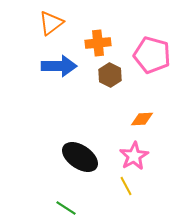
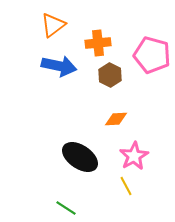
orange triangle: moved 2 px right, 2 px down
blue arrow: rotated 12 degrees clockwise
orange diamond: moved 26 px left
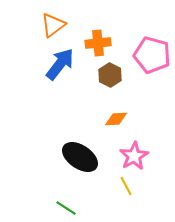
blue arrow: moved 1 px right, 2 px up; rotated 64 degrees counterclockwise
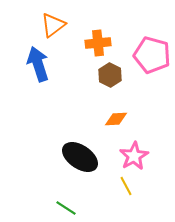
blue arrow: moved 22 px left; rotated 56 degrees counterclockwise
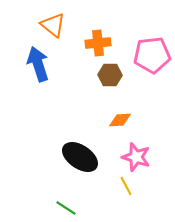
orange triangle: rotated 44 degrees counterclockwise
pink pentagon: rotated 21 degrees counterclockwise
brown hexagon: rotated 25 degrees counterclockwise
orange diamond: moved 4 px right, 1 px down
pink star: moved 2 px right, 1 px down; rotated 24 degrees counterclockwise
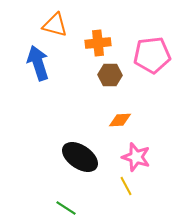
orange triangle: moved 2 px right; rotated 24 degrees counterclockwise
blue arrow: moved 1 px up
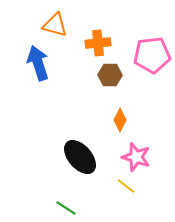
orange diamond: rotated 60 degrees counterclockwise
black ellipse: rotated 15 degrees clockwise
yellow line: rotated 24 degrees counterclockwise
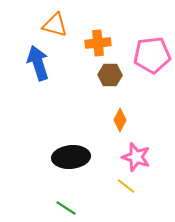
black ellipse: moved 9 px left; rotated 54 degrees counterclockwise
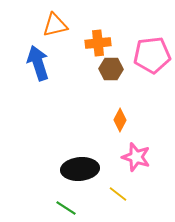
orange triangle: rotated 28 degrees counterclockwise
brown hexagon: moved 1 px right, 6 px up
black ellipse: moved 9 px right, 12 px down
yellow line: moved 8 px left, 8 px down
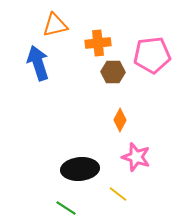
brown hexagon: moved 2 px right, 3 px down
